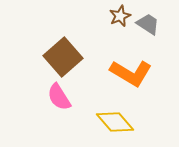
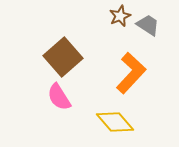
gray trapezoid: moved 1 px down
orange L-shape: rotated 78 degrees counterclockwise
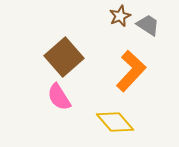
brown square: moved 1 px right
orange L-shape: moved 2 px up
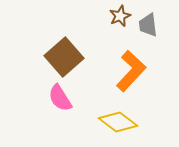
gray trapezoid: rotated 130 degrees counterclockwise
pink semicircle: moved 1 px right, 1 px down
yellow diamond: moved 3 px right; rotated 12 degrees counterclockwise
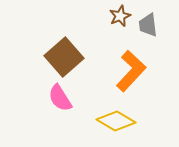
yellow diamond: moved 2 px left, 1 px up; rotated 6 degrees counterclockwise
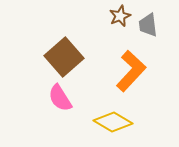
yellow diamond: moved 3 px left, 1 px down
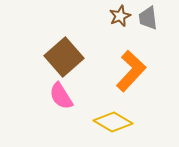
gray trapezoid: moved 7 px up
pink semicircle: moved 1 px right, 2 px up
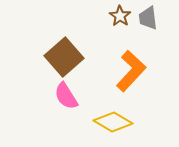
brown star: rotated 15 degrees counterclockwise
pink semicircle: moved 5 px right
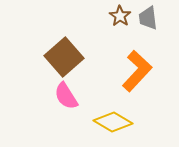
orange L-shape: moved 6 px right
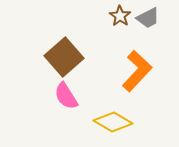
gray trapezoid: rotated 110 degrees counterclockwise
